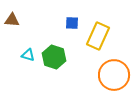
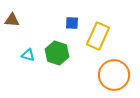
green hexagon: moved 3 px right, 4 px up
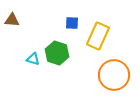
cyan triangle: moved 5 px right, 4 px down
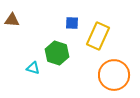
cyan triangle: moved 9 px down
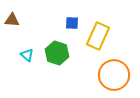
cyan triangle: moved 6 px left, 13 px up; rotated 24 degrees clockwise
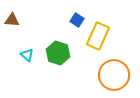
blue square: moved 5 px right, 3 px up; rotated 32 degrees clockwise
green hexagon: moved 1 px right
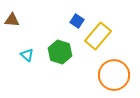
blue square: moved 1 px down
yellow rectangle: rotated 16 degrees clockwise
green hexagon: moved 2 px right, 1 px up
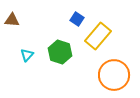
blue square: moved 2 px up
cyan triangle: rotated 32 degrees clockwise
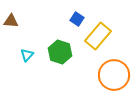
brown triangle: moved 1 px left, 1 px down
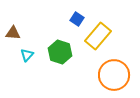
brown triangle: moved 2 px right, 12 px down
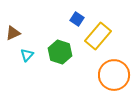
brown triangle: rotated 28 degrees counterclockwise
